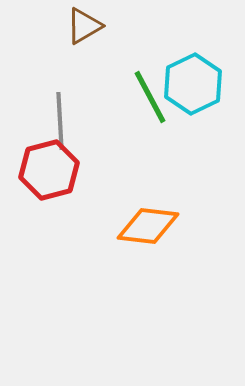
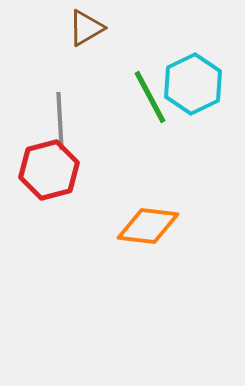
brown triangle: moved 2 px right, 2 px down
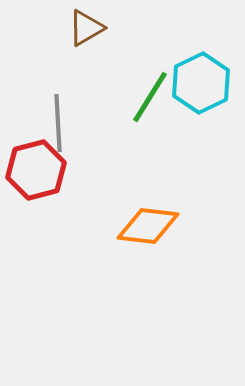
cyan hexagon: moved 8 px right, 1 px up
green line: rotated 60 degrees clockwise
gray line: moved 2 px left, 2 px down
red hexagon: moved 13 px left
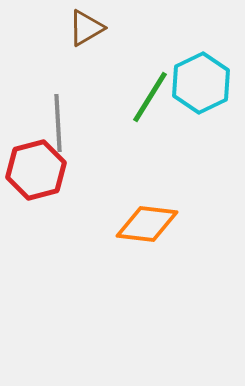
orange diamond: moved 1 px left, 2 px up
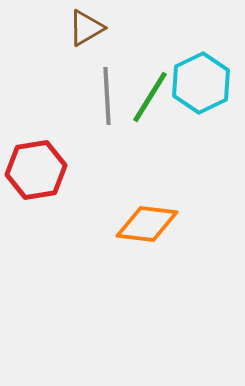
gray line: moved 49 px right, 27 px up
red hexagon: rotated 6 degrees clockwise
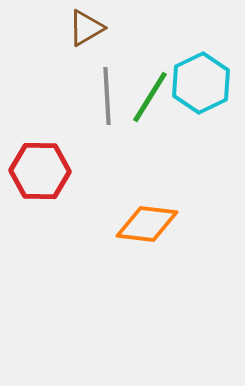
red hexagon: moved 4 px right, 1 px down; rotated 10 degrees clockwise
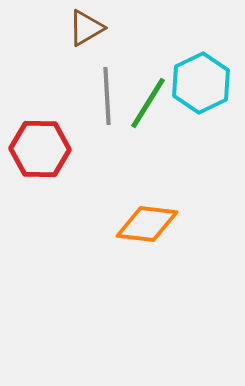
green line: moved 2 px left, 6 px down
red hexagon: moved 22 px up
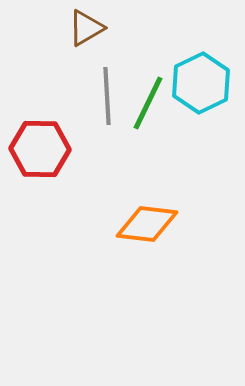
green line: rotated 6 degrees counterclockwise
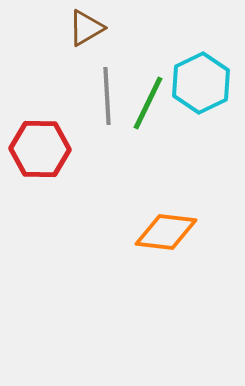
orange diamond: moved 19 px right, 8 px down
